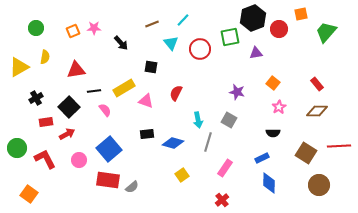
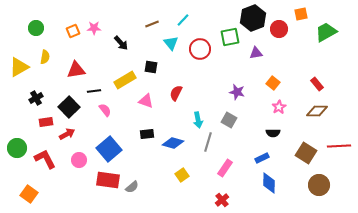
green trapezoid at (326, 32): rotated 20 degrees clockwise
yellow rectangle at (124, 88): moved 1 px right, 8 px up
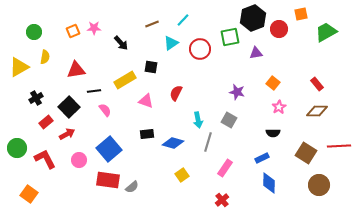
green circle at (36, 28): moved 2 px left, 4 px down
cyan triangle at (171, 43): rotated 35 degrees clockwise
red rectangle at (46, 122): rotated 32 degrees counterclockwise
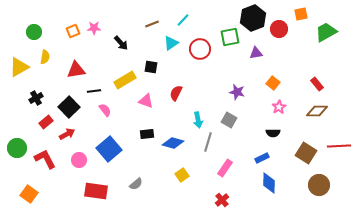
red rectangle at (108, 180): moved 12 px left, 11 px down
gray semicircle at (132, 187): moved 4 px right, 3 px up
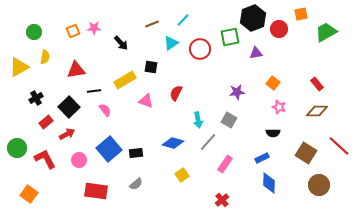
purple star at (237, 92): rotated 21 degrees counterclockwise
pink star at (279, 107): rotated 24 degrees counterclockwise
black rectangle at (147, 134): moved 11 px left, 19 px down
gray line at (208, 142): rotated 24 degrees clockwise
red line at (339, 146): rotated 45 degrees clockwise
pink rectangle at (225, 168): moved 4 px up
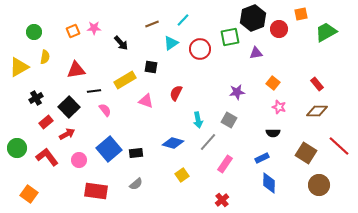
red L-shape at (45, 159): moved 2 px right, 2 px up; rotated 10 degrees counterclockwise
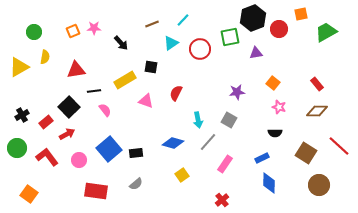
black cross at (36, 98): moved 14 px left, 17 px down
black semicircle at (273, 133): moved 2 px right
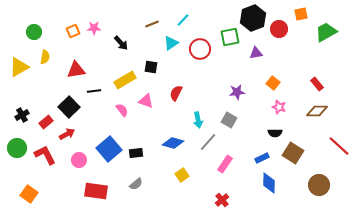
pink semicircle at (105, 110): moved 17 px right
brown square at (306, 153): moved 13 px left
red L-shape at (47, 157): moved 2 px left, 2 px up; rotated 10 degrees clockwise
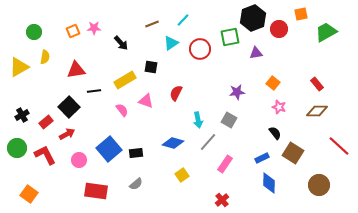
black semicircle at (275, 133): rotated 128 degrees counterclockwise
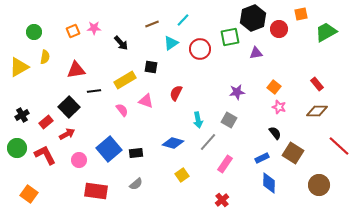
orange square at (273, 83): moved 1 px right, 4 px down
